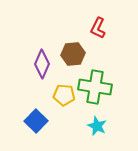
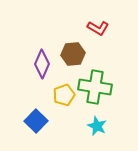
red L-shape: rotated 85 degrees counterclockwise
yellow pentagon: rotated 25 degrees counterclockwise
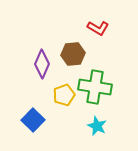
blue square: moved 3 px left, 1 px up
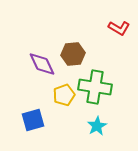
red L-shape: moved 21 px right
purple diamond: rotated 48 degrees counterclockwise
blue square: rotated 30 degrees clockwise
cyan star: rotated 18 degrees clockwise
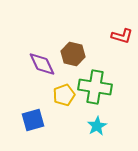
red L-shape: moved 3 px right, 8 px down; rotated 15 degrees counterclockwise
brown hexagon: rotated 20 degrees clockwise
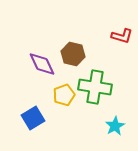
blue square: moved 2 px up; rotated 15 degrees counterclockwise
cyan star: moved 18 px right
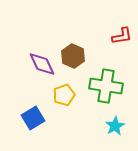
red L-shape: rotated 25 degrees counterclockwise
brown hexagon: moved 2 px down; rotated 10 degrees clockwise
green cross: moved 11 px right, 1 px up
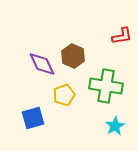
blue square: rotated 15 degrees clockwise
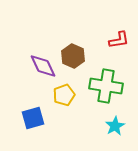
red L-shape: moved 3 px left, 4 px down
purple diamond: moved 1 px right, 2 px down
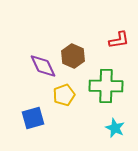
green cross: rotated 8 degrees counterclockwise
cyan star: moved 2 px down; rotated 18 degrees counterclockwise
